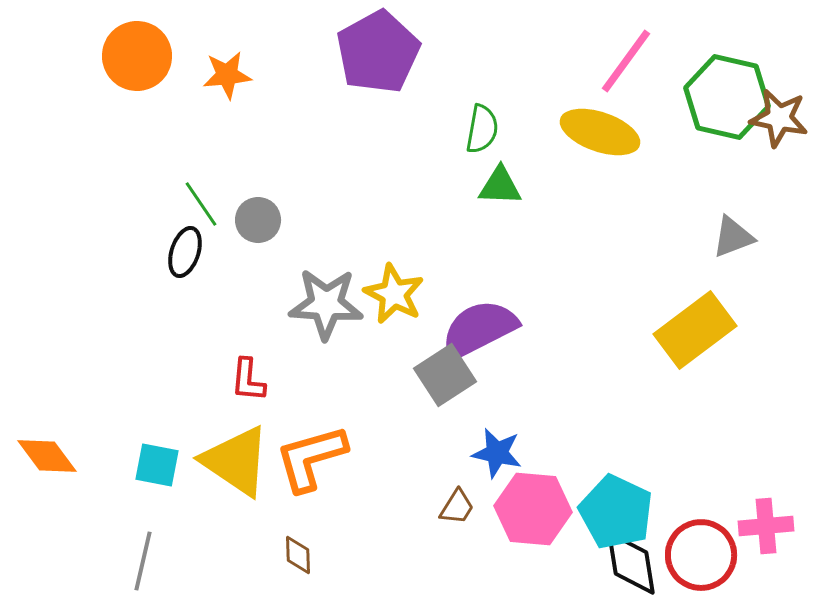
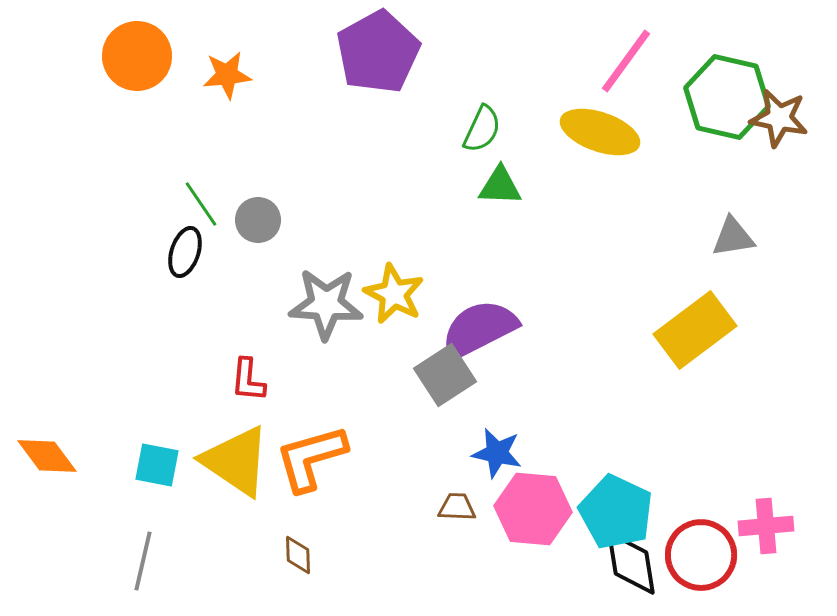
green semicircle: rotated 15 degrees clockwise
gray triangle: rotated 12 degrees clockwise
brown trapezoid: rotated 120 degrees counterclockwise
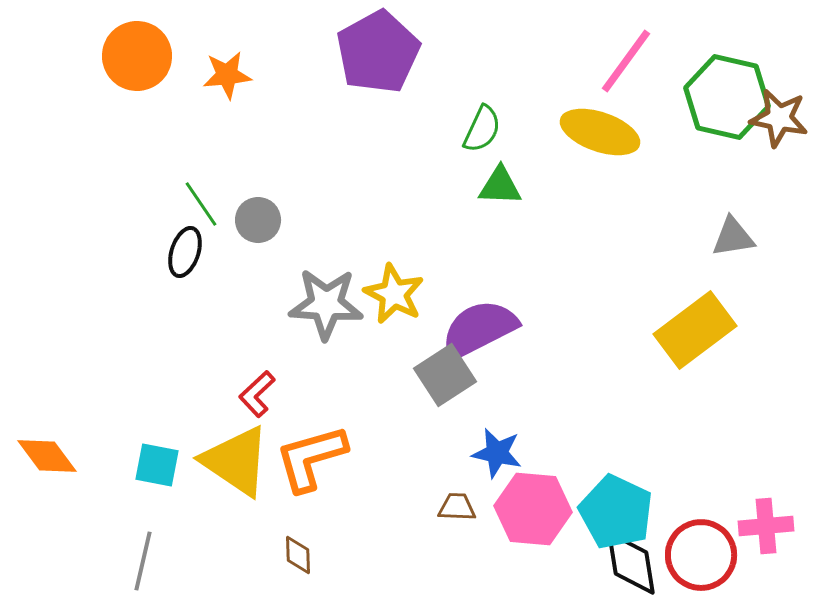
red L-shape: moved 9 px right, 14 px down; rotated 42 degrees clockwise
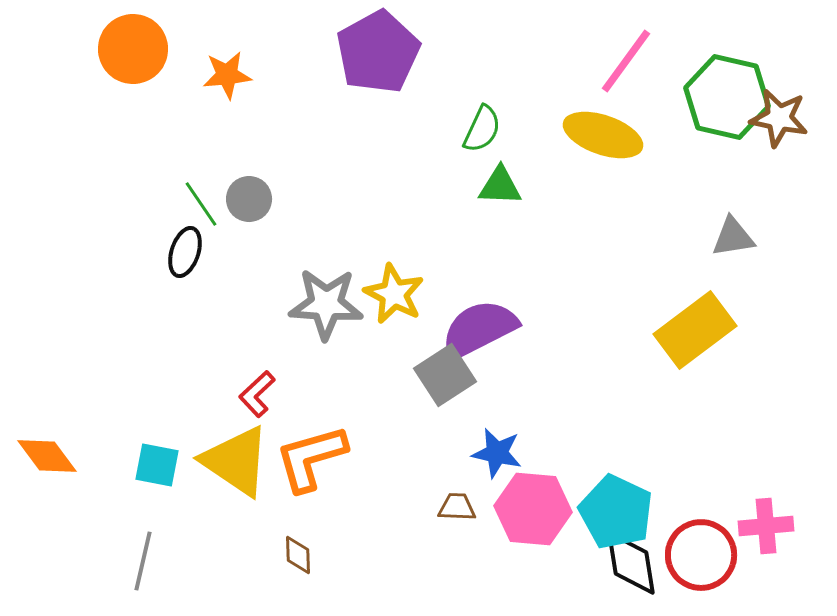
orange circle: moved 4 px left, 7 px up
yellow ellipse: moved 3 px right, 3 px down
gray circle: moved 9 px left, 21 px up
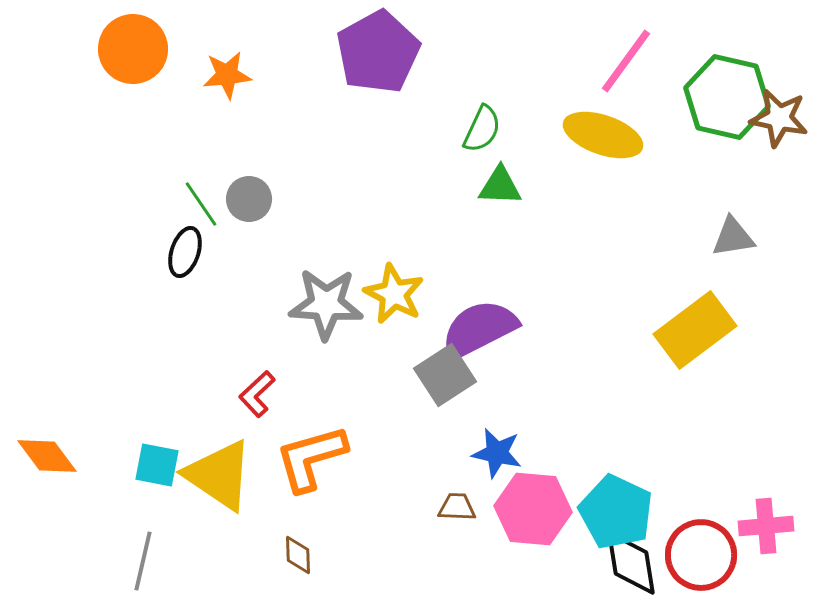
yellow triangle: moved 17 px left, 14 px down
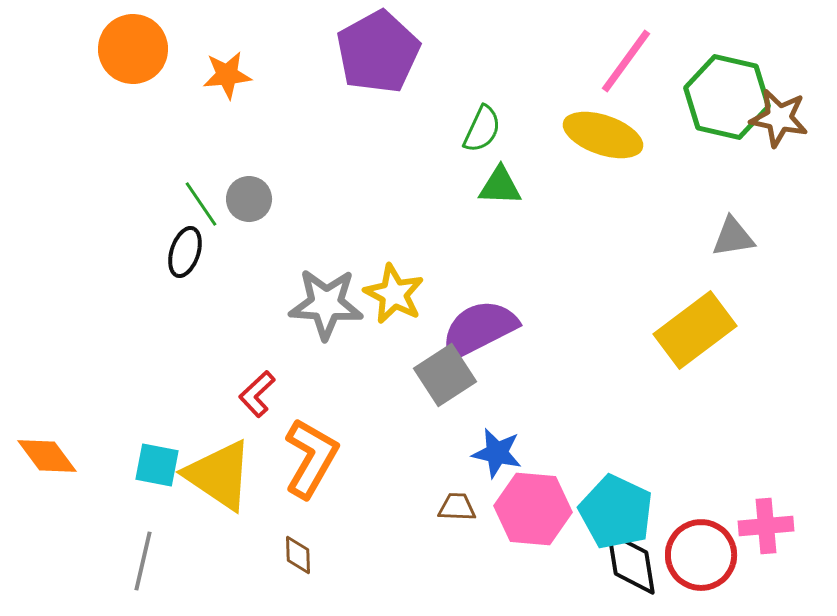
orange L-shape: rotated 136 degrees clockwise
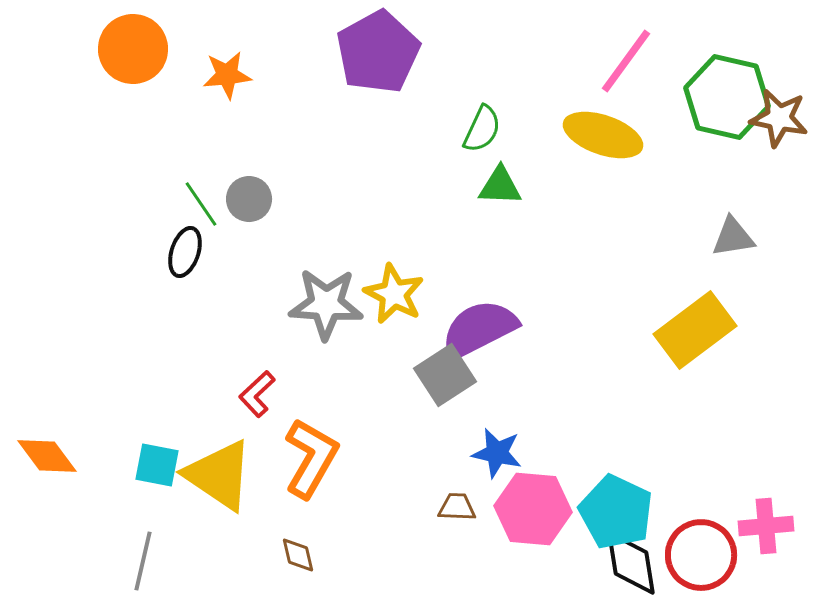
brown diamond: rotated 12 degrees counterclockwise
